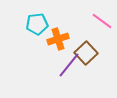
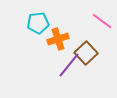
cyan pentagon: moved 1 px right, 1 px up
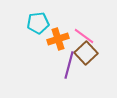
pink line: moved 18 px left, 15 px down
purple line: rotated 24 degrees counterclockwise
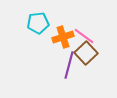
orange cross: moved 5 px right, 2 px up
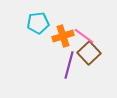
orange cross: moved 1 px up
brown square: moved 3 px right
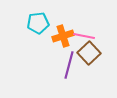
pink line: rotated 25 degrees counterclockwise
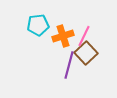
cyan pentagon: moved 2 px down
pink line: rotated 75 degrees counterclockwise
brown square: moved 3 px left
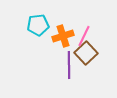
purple line: rotated 16 degrees counterclockwise
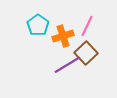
cyan pentagon: rotated 30 degrees counterclockwise
pink line: moved 3 px right, 10 px up
purple line: moved 2 px left; rotated 60 degrees clockwise
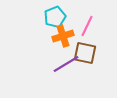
cyan pentagon: moved 17 px right, 8 px up; rotated 15 degrees clockwise
brown square: moved 1 px left; rotated 35 degrees counterclockwise
purple line: moved 1 px left, 1 px up
